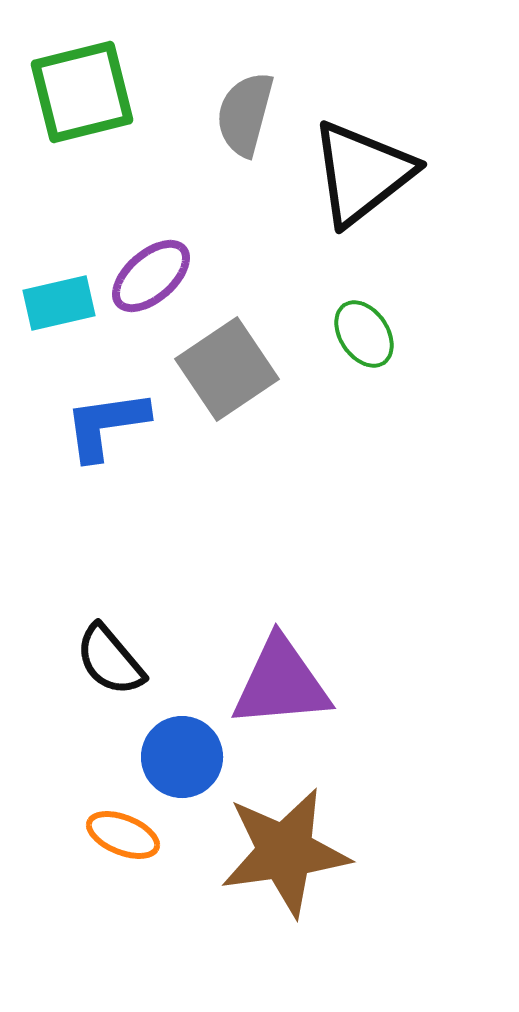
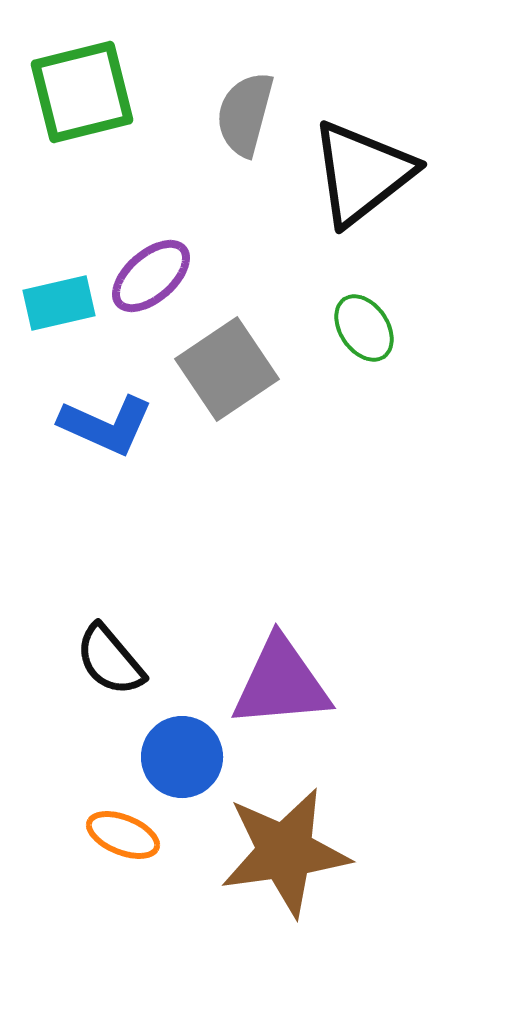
green ellipse: moved 6 px up
blue L-shape: rotated 148 degrees counterclockwise
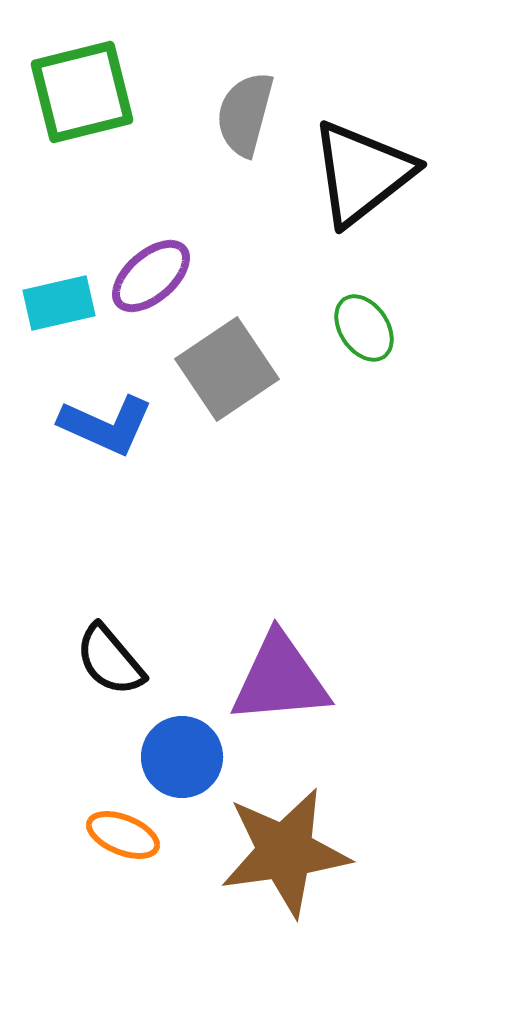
purple triangle: moved 1 px left, 4 px up
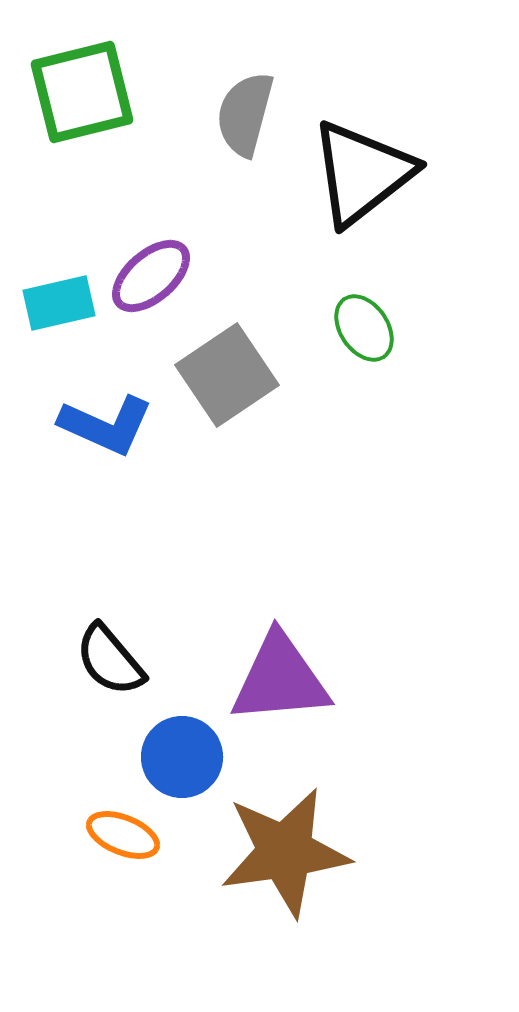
gray square: moved 6 px down
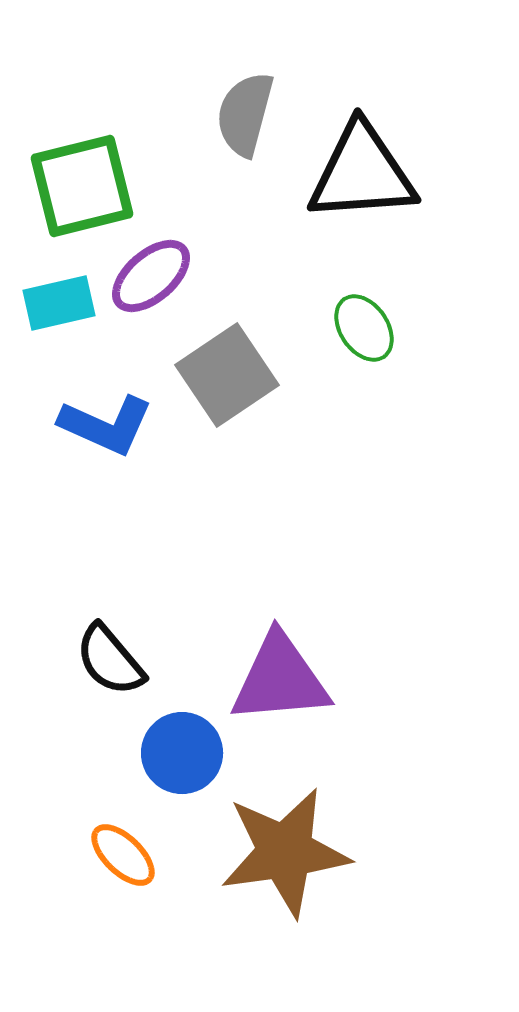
green square: moved 94 px down
black triangle: rotated 34 degrees clockwise
blue circle: moved 4 px up
orange ellipse: moved 20 px down; rotated 22 degrees clockwise
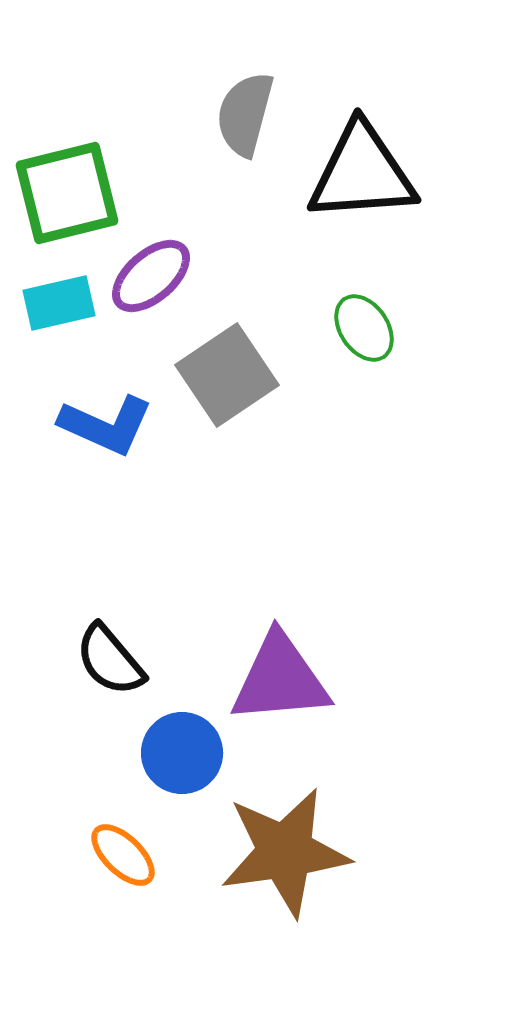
green square: moved 15 px left, 7 px down
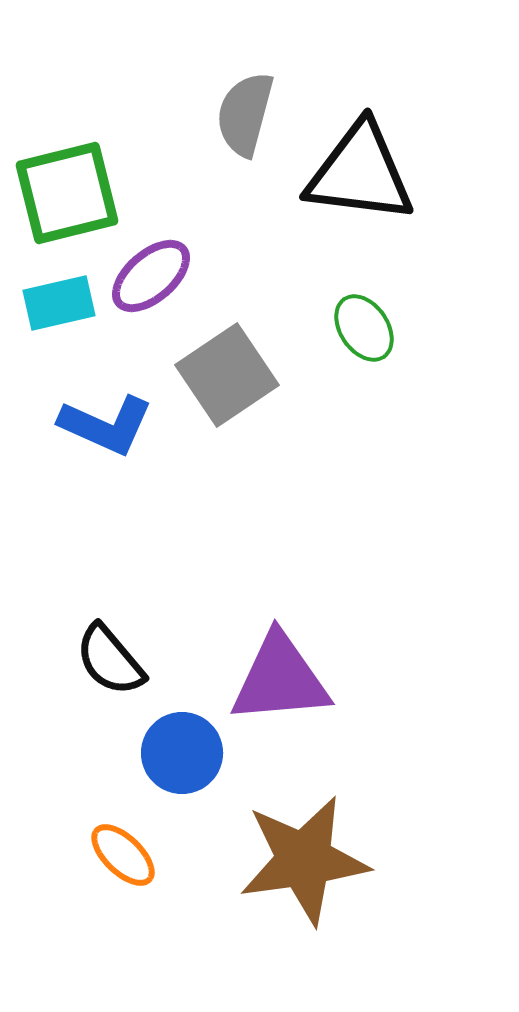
black triangle: moved 2 px left; rotated 11 degrees clockwise
brown star: moved 19 px right, 8 px down
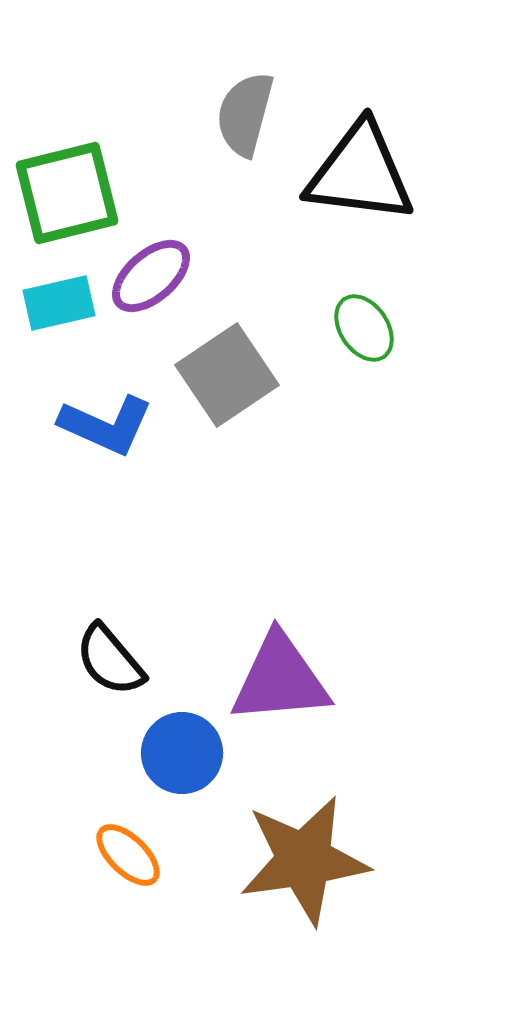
orange ellipse: moved 5 px right
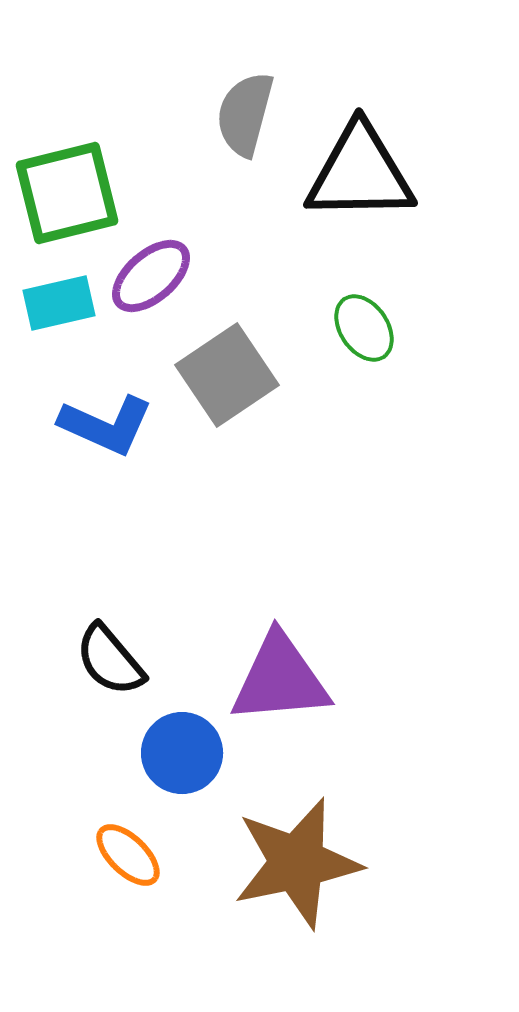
black triangle: rotated 8 degrees counterclockwise
brown star: moved 7 px left, 3 px down; rotated 4 degrees counterclockwise
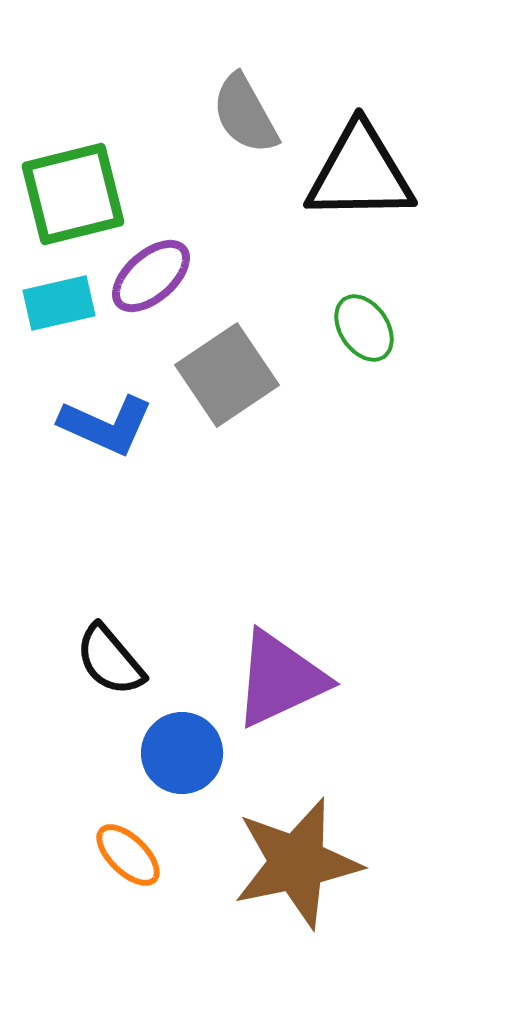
gray semicircle: rotated 44 degrees counterclockwise
green square: moved 6 px right, 1 px down
purple triangle: rotated 20 degrees counterclockwise
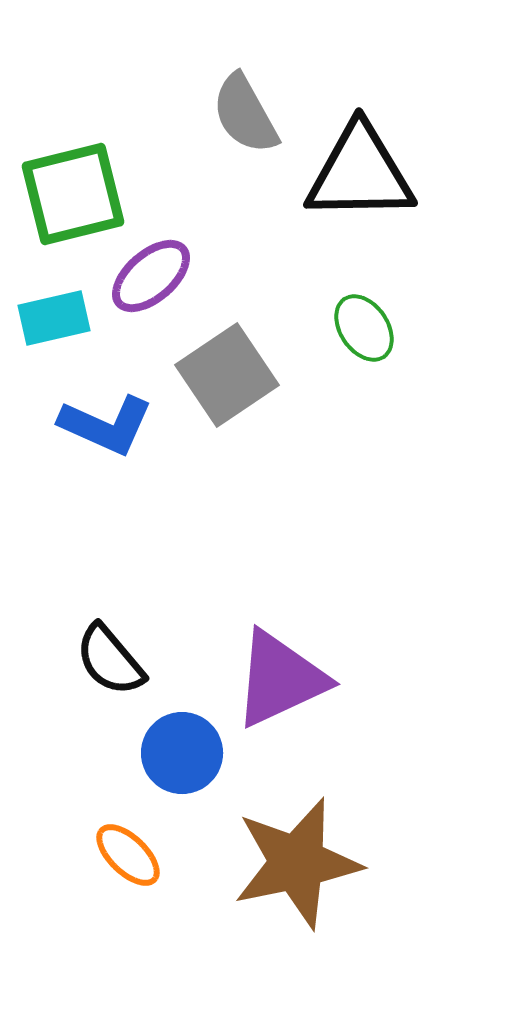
cyan rectangle: moved 5 px left, 15 px down
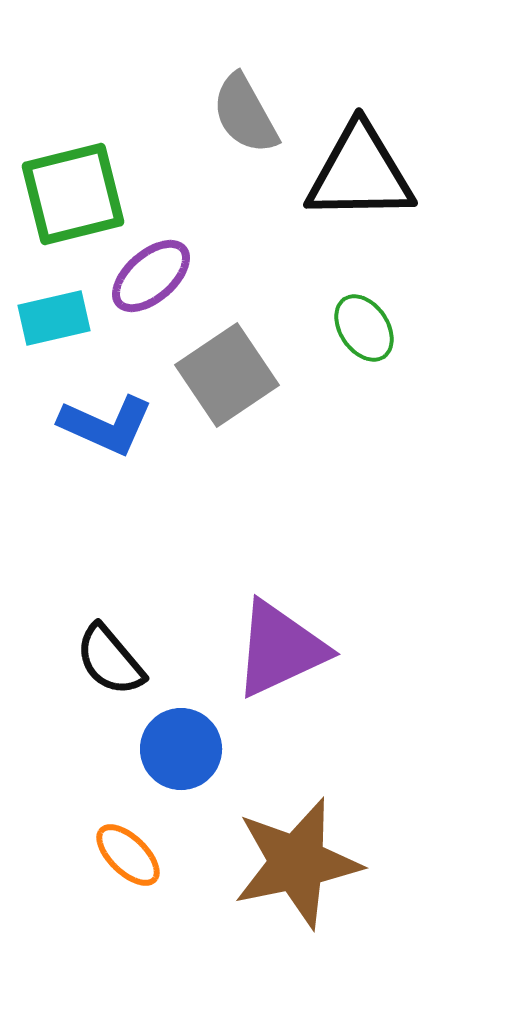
purple triangle: moved 30 px up
blue circle: moved 1 px left, 4 px up
